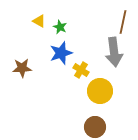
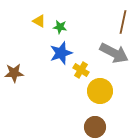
green star: rotated 16 degrees counterclockwise
gray arrow: moved 1 px down; rotated 56 degrees counterclockwise
brown star: moved 8 px left, 5 px down
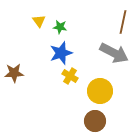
yellow triangle: rotated 24 degrees clockwise
yellow cross: moved 11 px left, 6 px down
brown circle: moved 6 px up
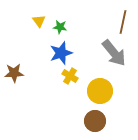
gray arrow: rotated 24 degrees clockwise
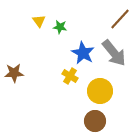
brown line: moved 3 px left, 3 px up; rotated 30 degrees clockwise
blue star: moved 22 px right; rotated 25 degrees counterclockwise
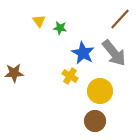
green star: moved 1 px down
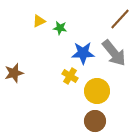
yellow triangle: rotated 40 degrees clockwise
blue star: rotated 30 degrees counterclockwise
brown star: rotated 12 degrees counterclockwise
yellow circle: moved 3 px left
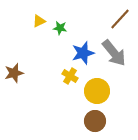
blue star: rotated 15 degrees counterclockwise
